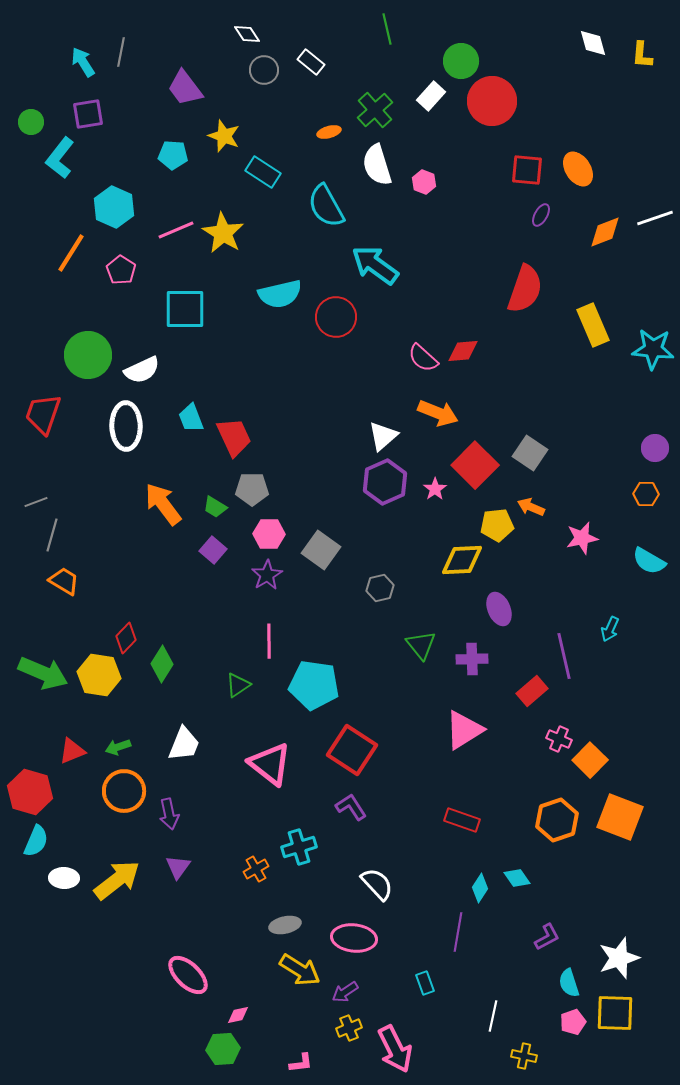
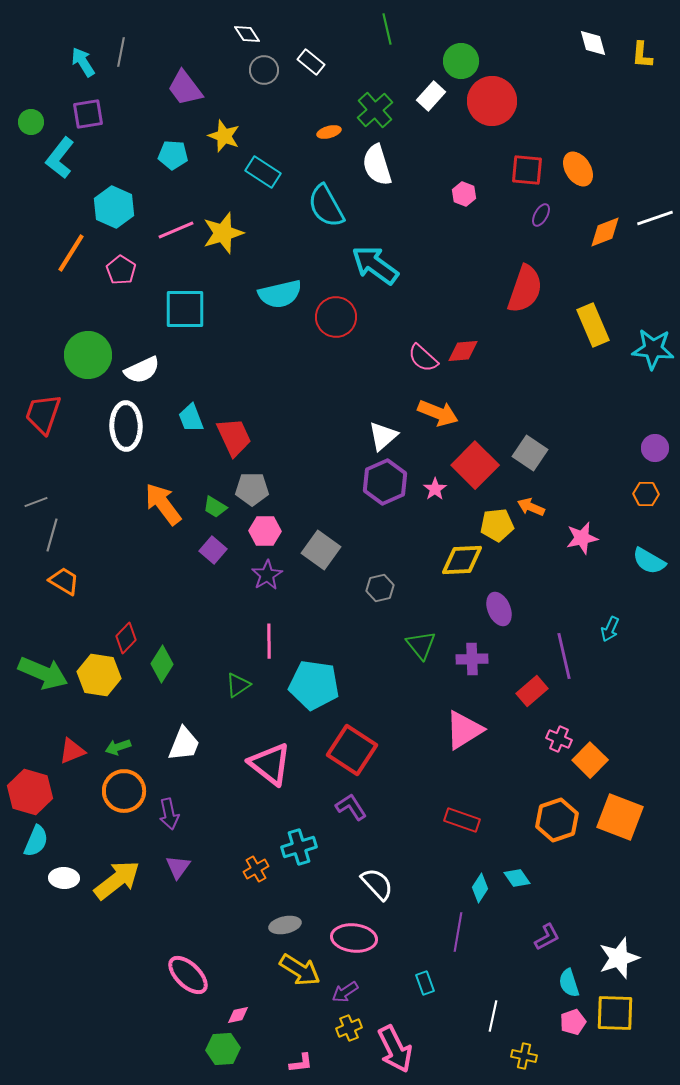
pink hexagon at (424, 182): moved 40 px right, 12 px down
yellow star at (223, 233): rotated 24 degrees clockwise
pink hexagon at (269, 534): moved 4 px left, 3 px up
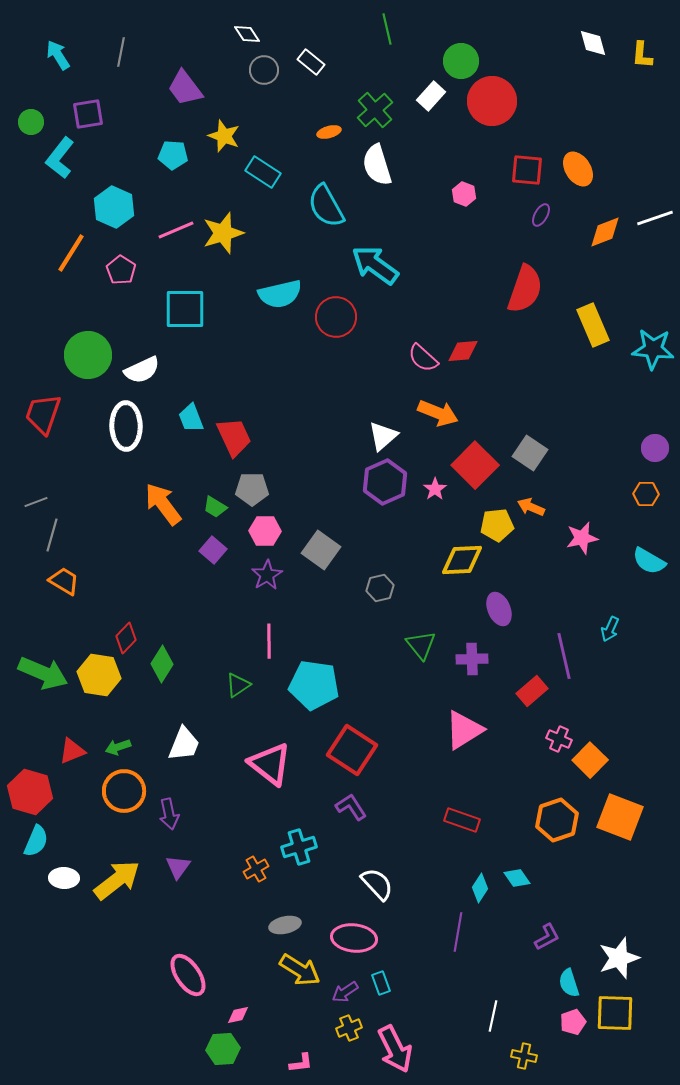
cyan arrow at (83, 62): moved 25 px left, 7 px up
pink ellipse at (188, 975): rotated 12 degrees clockwise
cyan rectangle at (425, 983): moved 44 px left
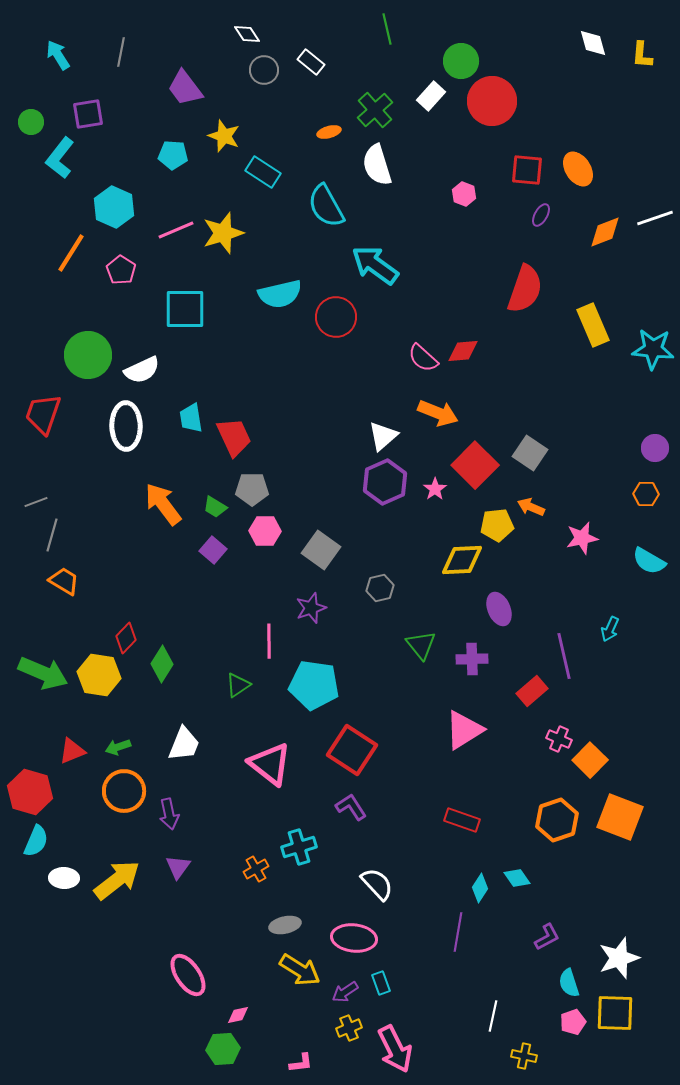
cyan trapezoid at (191, 418): rotated 12 degrees clockwise
purple star at (267, 575): moved 44 px right, 33 px down; rotated 12 degrees clockwise
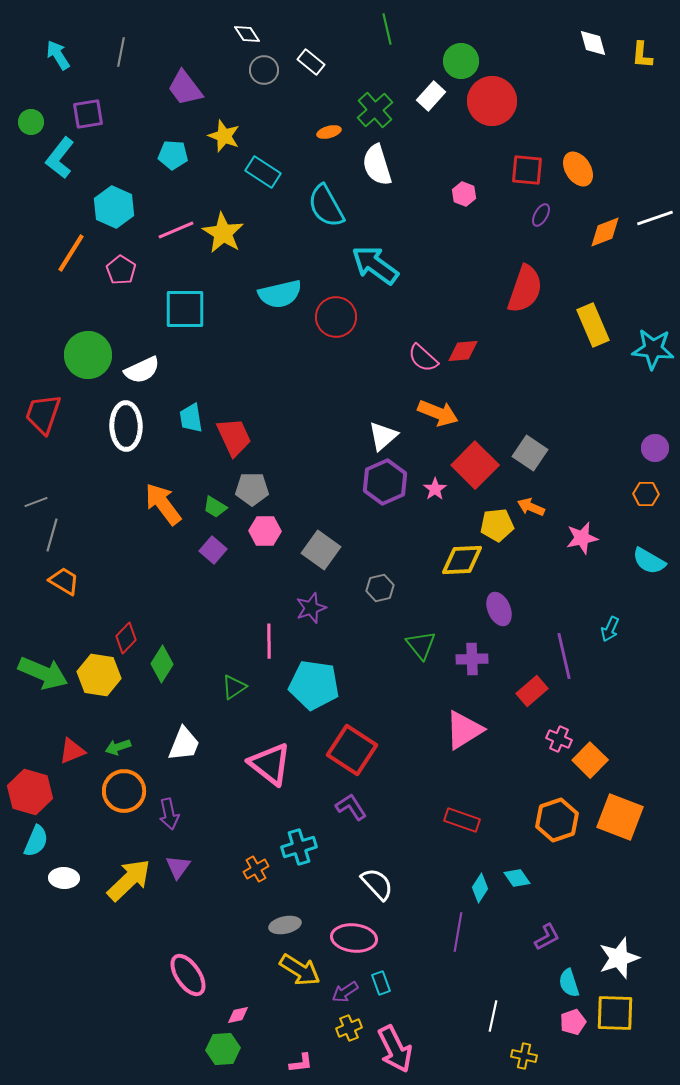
yellow star at (223, 233): rotated 24 degrees counterclockwise
green triangle at (238, 685): moved 4 px left, 2 px down
yellow arrow at (117, 880): moved 12 px right; rotated 6 degrees counterclockwise
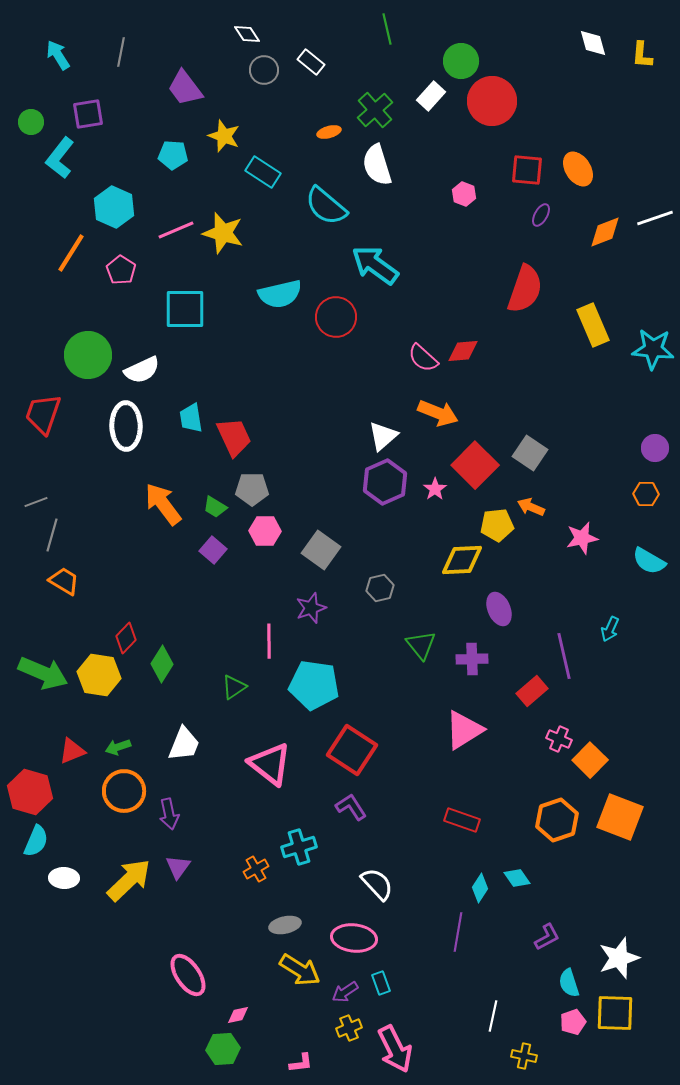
cyan semicircle at (326, 206): rotated 21 degrees counterclockwise
yellow star at (223, 233): rotated 15 degrees counterclockwise
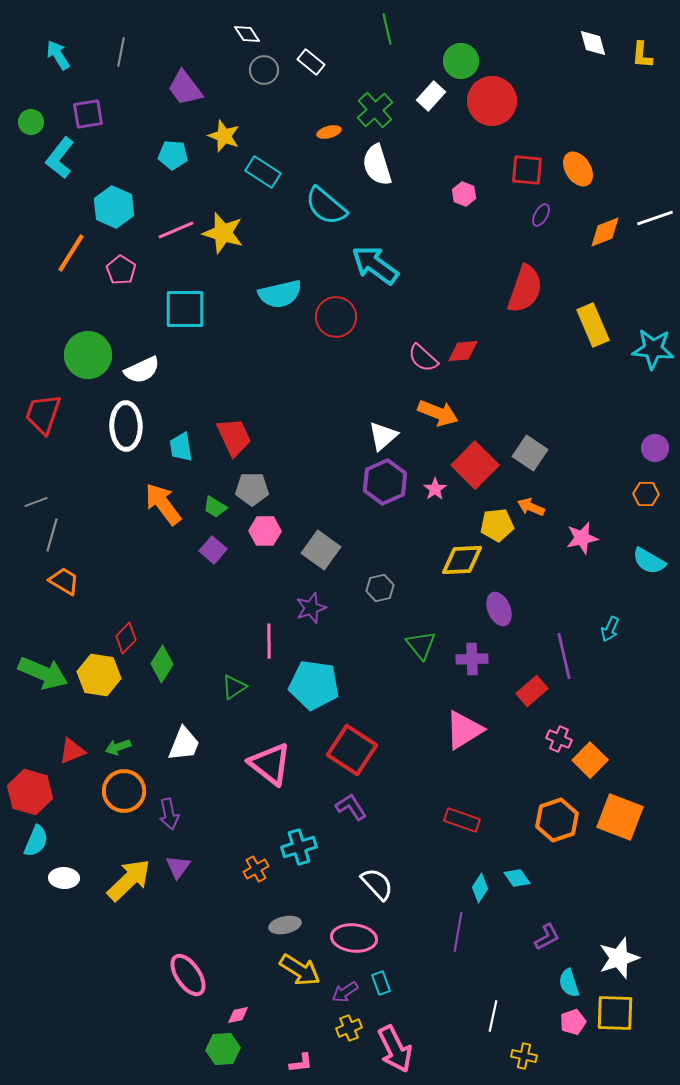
cyan trapezoid at (191, 418): moved 10 px left, 29 px down
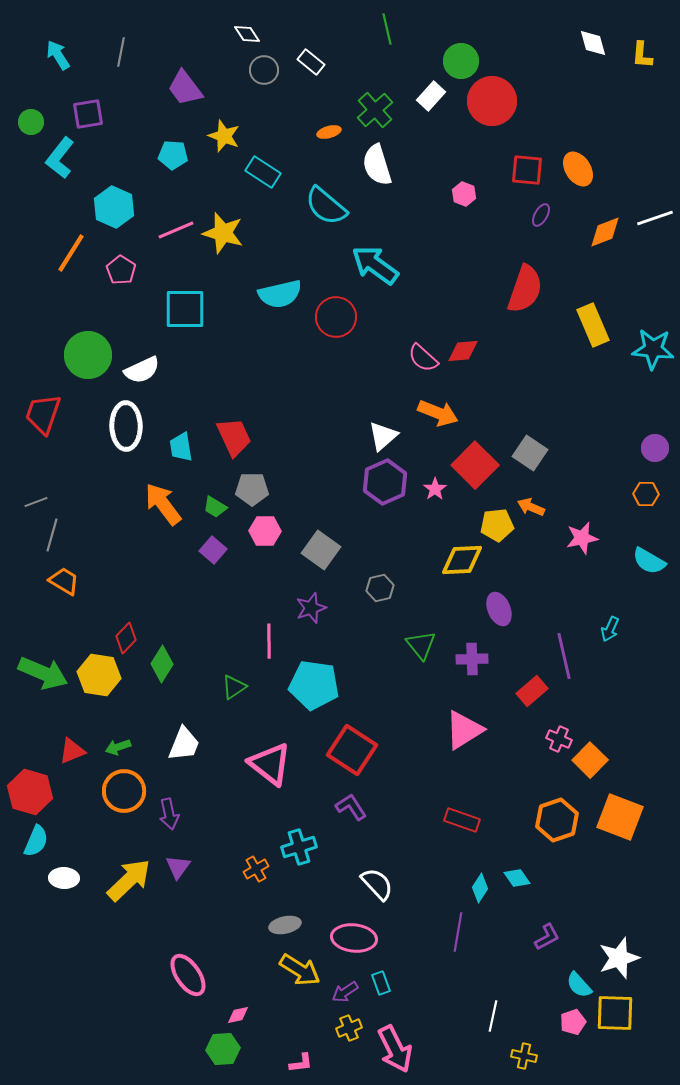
cyan semicircle at (569, 983): moved 10 px right, 2 px down; rotated 24 degrees counterclockwise
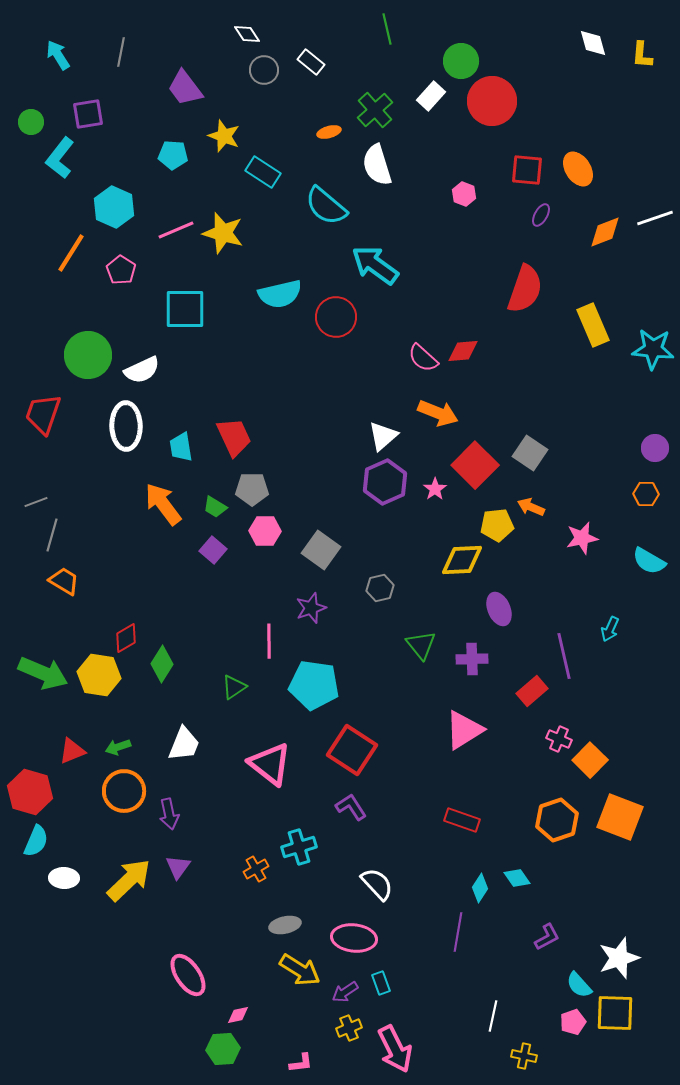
red diamond at (126, 638): rotated 16 degrees clockwise
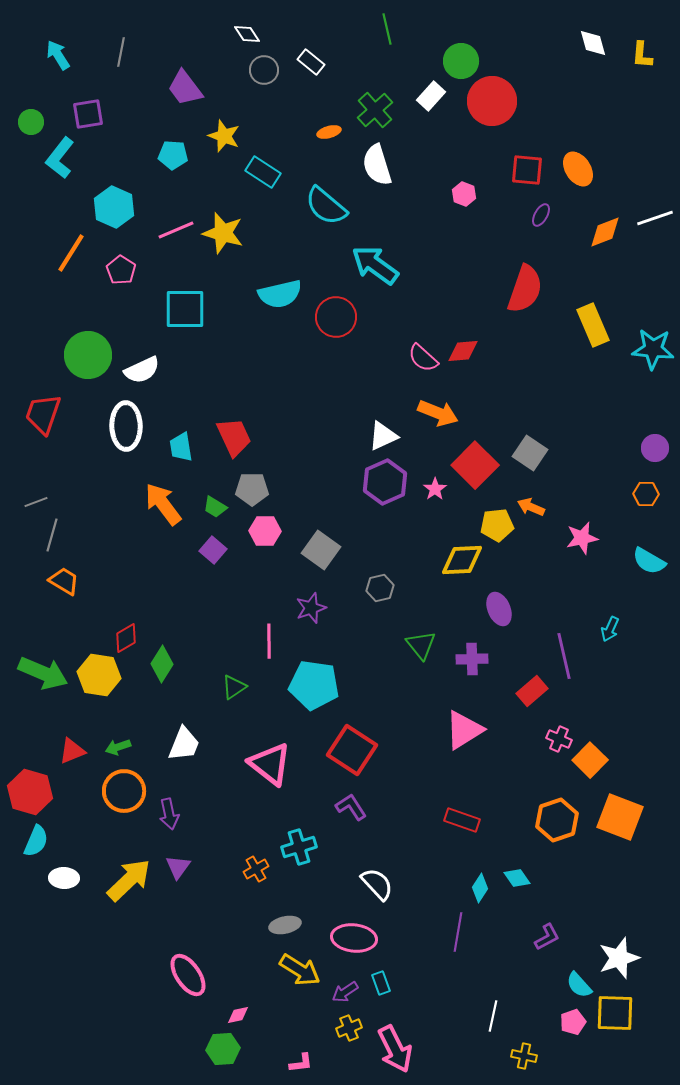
white triangle at (383, 436): rotated 16 degrees clockwise
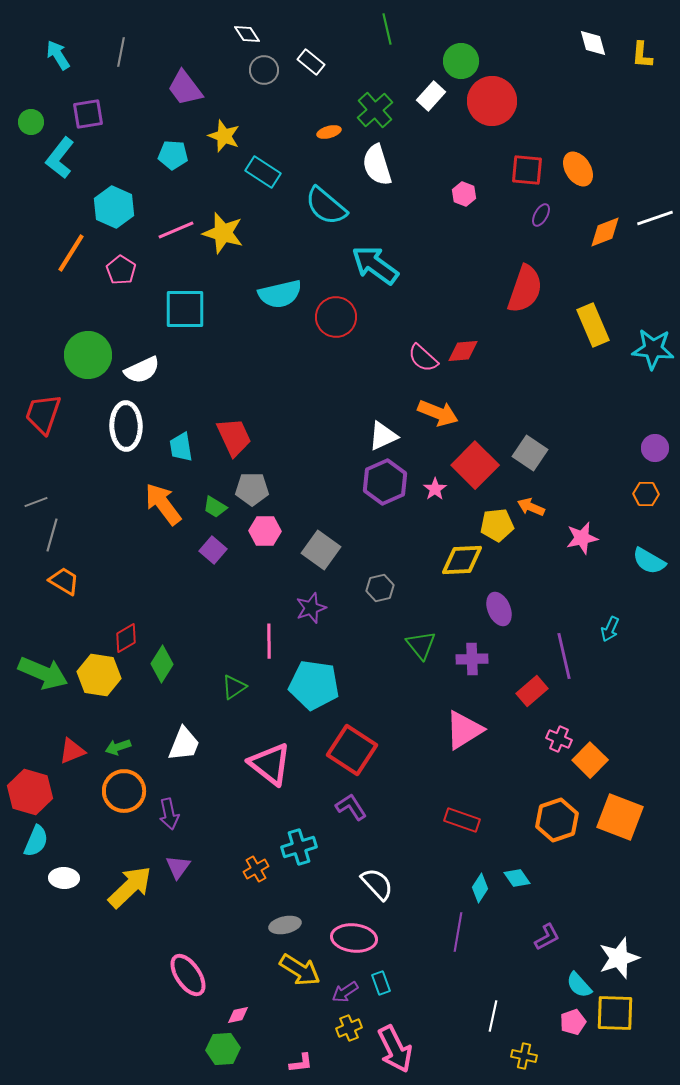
yellow arrow at (129, 880): moved 1 px right, 7 px down
